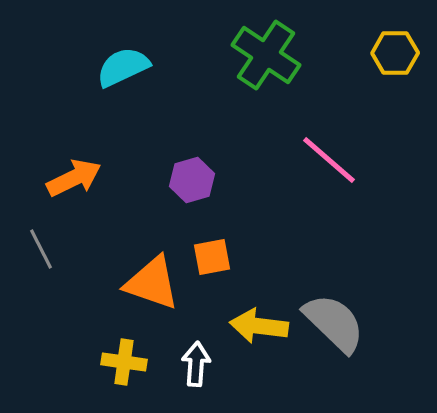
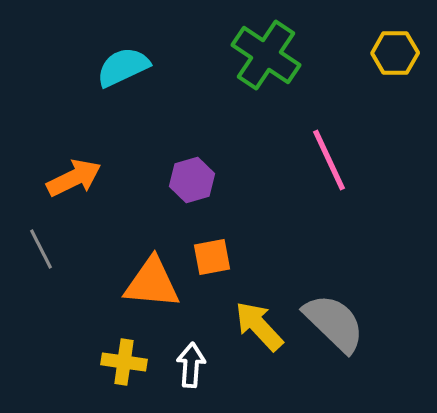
pink line: rotated 24 degrees clockwise
orange triangle: rotated 14 degrees counterclockwise
yellow arrow: rotated 40 degrees clockwise
white arrow: moved 5 px left, 1 px down
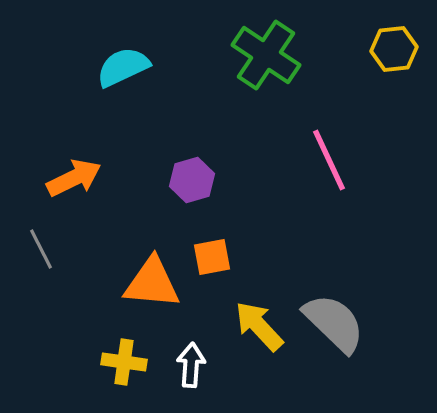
yellow hexagon: moved 1 px left, 4 px up; rotated 6 degrees counterclockwise
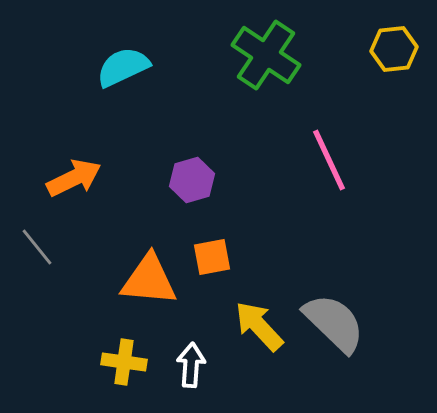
gray line: moved 4 px left, 2 px up; rotated 12 degrees counterclockwise
orange triangle: moved 3 px left, 3 px up
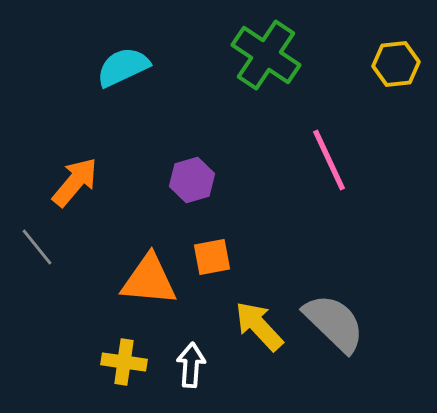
yellow hexagon: moved 2 px right, 15 px down
orange arrow: moved 1 px right, 4 px down; rotated 24 degrees counterclockwise
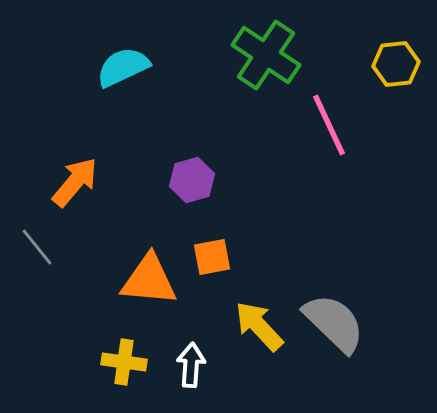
pink line: moved 35 px up
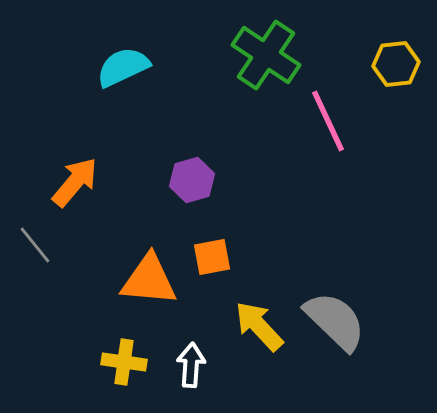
pink line: moved 1 px left, 4 px up
gray line: moved 2 px left, 2 px up
gray semicircle: moved 1 px right, 2 px up
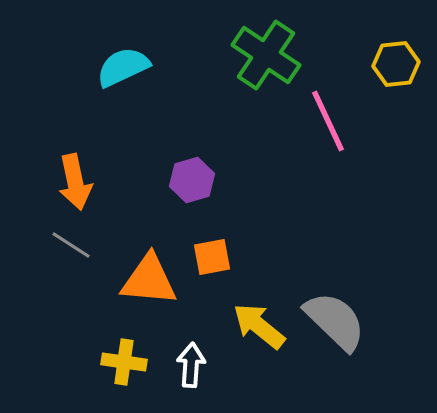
orange arrow: rotated 128 degrees clockwise
gray line: moved 36 px right; rotated 18 degrees counterclockwise
yellow arrow: rotated 8 degrees counterclockwise
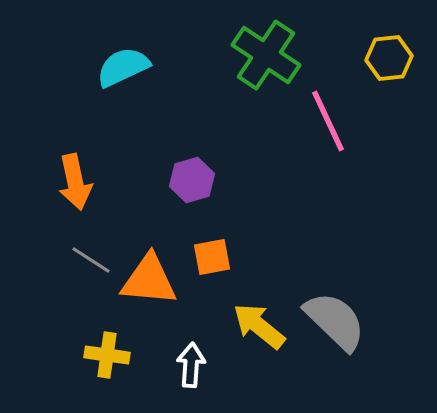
yellow hexagon: moved 7 px left, 6 px up
gray line: moved 20 px right, 15 px down
yellow cross: moved 17 px left, 7 px up
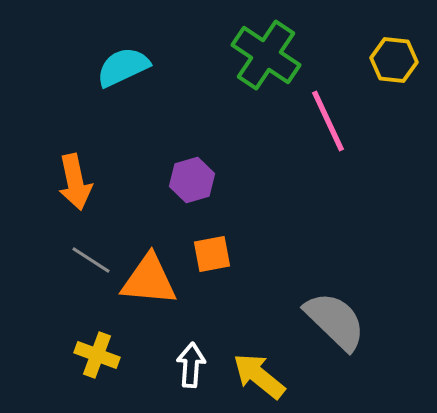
yellow hexagon: moved 5 px right, 2 px down; rotated 12 degrees clockwise
orange square: moved 3 px up
yellow arrow: moved 50 px down
yellow cross: moved 10 px left; rotated 12 degrees clockwise
